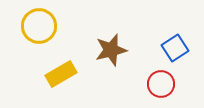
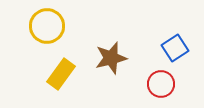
yellow circle: moved 8 px right
brown star: moved 8 px down
yellow rectangle: rotated 24 degrees counterclockwise
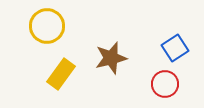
red circle: moved 4 px right
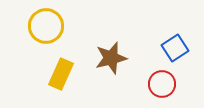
yellow circle: moved 1 px left
yellow rectangle: rotated 12 degrees counterclockwise
red circle: moved 3 px left
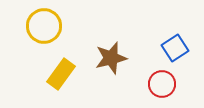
yellow circle: moved 2 px left
yellow rectangle: rotated 12 degrees clockwise
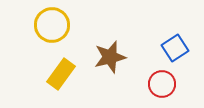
yellow circle: moved 8 px right, 1 px up
brown star: moved 1 px left, 1 px up
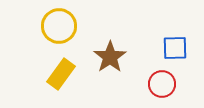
yellow circle: moved 7 px right, 1 px down
blue square: rotated 32 degrees clockwise
brown star: rotated 20 degrees counterclockwise
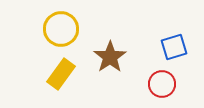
yellow circle: moved 2 px right, 3 px down
blue square: moved 1 px left, 1 px up; rotated 16 degrees counterclockwise
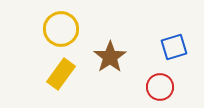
red circle: moved 2 px left, 3 px down
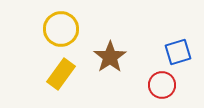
blue square: moved 4 px right, 5 px down
red circle: moved 2 px right, 2 px up
